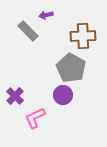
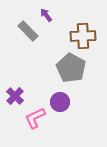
purple arrow: rotated 64 degrees clockwise
purple circle: moved 3 px left, 7 px down
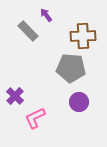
gray pentagon: rotated 24 degrees counterclockwise
purple circle: moved 19 px right
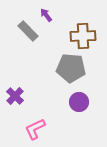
pink L-shape: moved 11 px down
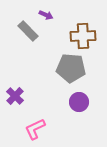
purple arrow: rotated 152 degrees clockwise
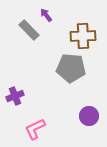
purple arrow: rotated 152 degrees counterclockwise
gray rectangle: moved 1 px right, 1 px up
purple cross: rotated 24 degrees clockwise
purple circle: moved 10 px right, 14 px down
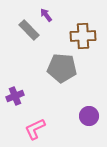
gray pentagon: moved 9 px left
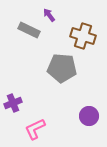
purple arrow: moved 3 px right
gray rectangle: rotated 20 degrees counterclockwise
brown cross: rotated 20 degrees clockwise
purple cross: moved 2 px left, 7 px down
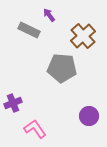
brown cross: rotated 30 degrees clockwise
pink L-shape: rotated 80 degrees clockwise
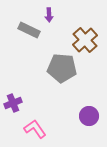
purple arrow: rotated 144 degrees counterclockwise
brown cross: moved 2 px right, 4 px down
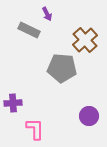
purple arrow: moved 2 px left, 1 px up; rotated 24 degrees counterclockwise
purple cross: rotated 18 degrees clockwise
pink L-shape: rotated 35 degrees clockwise
